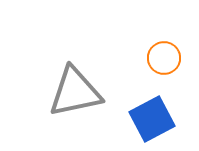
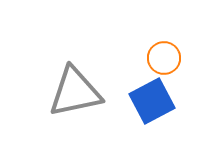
blue square: moved 18 px up
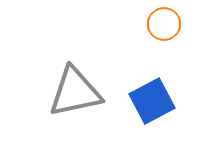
orange circle: moved 34 px up
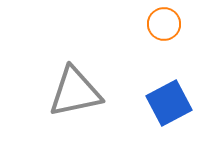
blue square: moved 17 px right, 2 px down
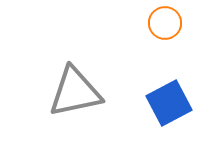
orange circle: moved 1 px right, 1 px up
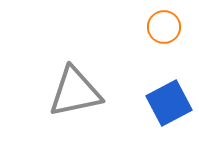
orange circle: moved 1 px left, 4 px down
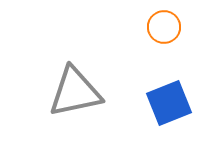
blue square: rotated 6 degrees clockwise
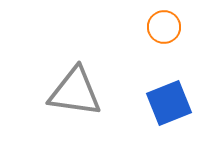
gray triangle: rotated 20 degrees clockwise
